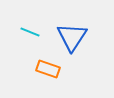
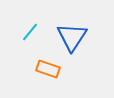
cyan line: rotated 72 degrees counterclockwise
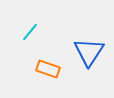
blue triangle: moved 17 px right, 15 px down
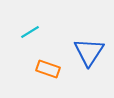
cyan line: rotated 18 degrees clockwise
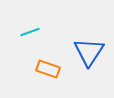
cyan line: rotated 12 degrees clockwise
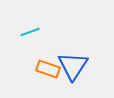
blue triangle: moved 16 px left, 14 px down
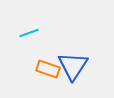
cyan line: moved 1 px left, 1 px down
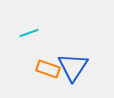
blue triangle: moved 1 px down
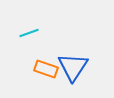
orange rectangle: moved 2 px left
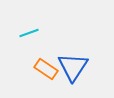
orange rectangle: rotated 15 degrees clockwise
